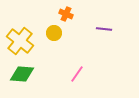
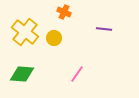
orange cross: moved 2 px left, 2 px up
yellow circle: moved 5 px down
yellow cross: moved 5 px right, 9 px up
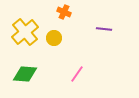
yellow cross: rotated 12 degrees clockwise
green diamond: moved 3 px right
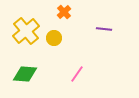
orange cross: rotated 24 degrees clockwise
yellow cross: moved 1 px right, 1 px up
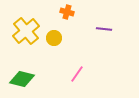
orange cross: moved 3 px right; rotated 32 degrees counterclockwise
green diamond: moved 3 px left, 5 px down; rotated 10 degrees clockwise
